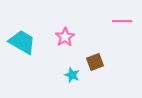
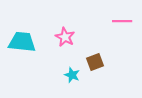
pink star: rotated 12 degrees counterclockwise
cyan trapezoid: rotated 24 degrees counterclockwise
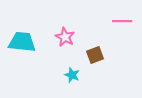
brown square: moved 7 px up
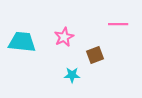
pink line: moved 4 px left, 3 px down
pink star: moved 1 px left; rotated 18 degrees clockwise
cyan star: rotated 21 degrees counterclockwise
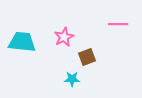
brown square: moved 8 px left, 2 px down
cyan star: moved 4 px down
